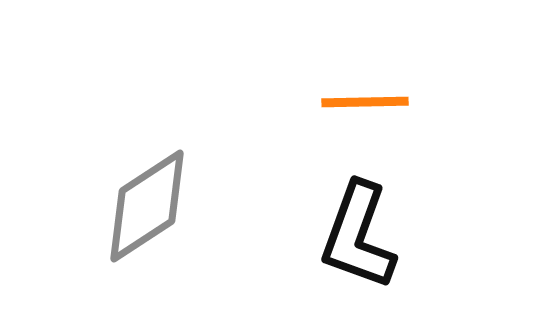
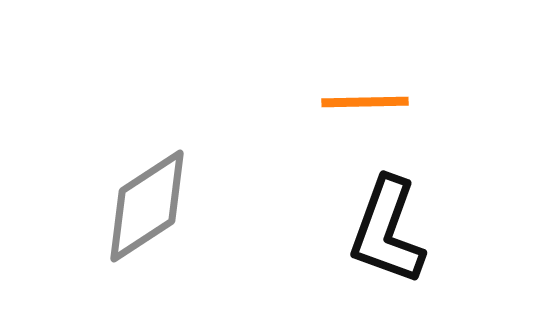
black L-shape: moved 29 px right, 5 px up
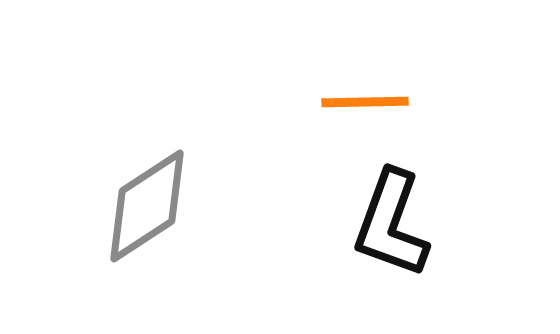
black L-shape: moved 4 px right, 7 px up
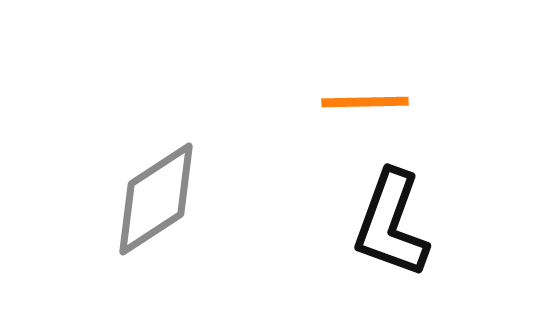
gray diamond: moved 9 px right, 7 px up
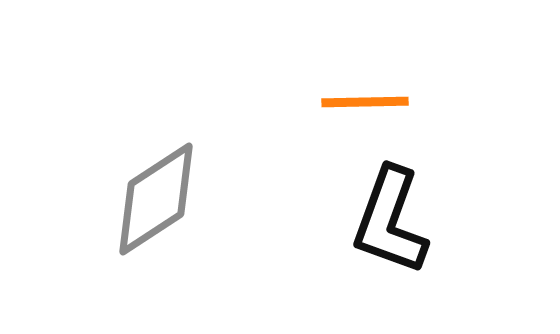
black L-shape: moved 1 px left, 3 px up
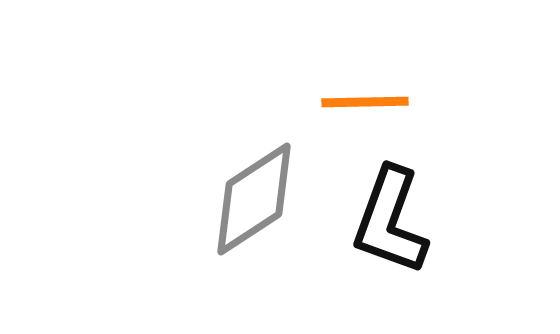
gray diamond: moved 98 px right
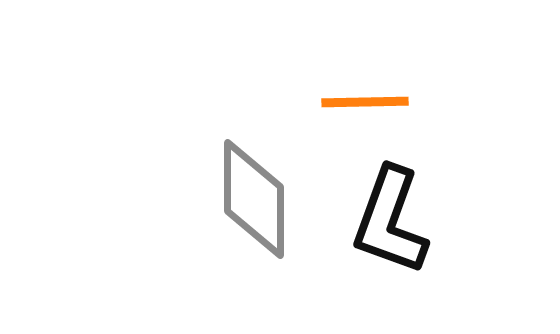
gray diamond: rotated 57 degrees counterclockwise
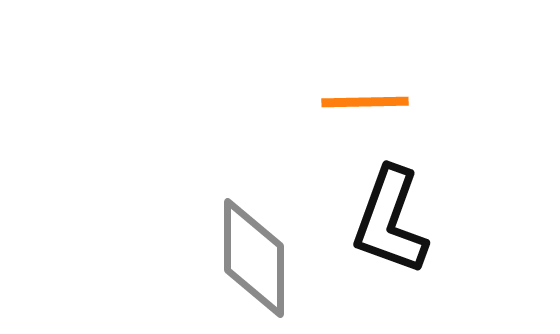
gray diamond: moved 59 px down
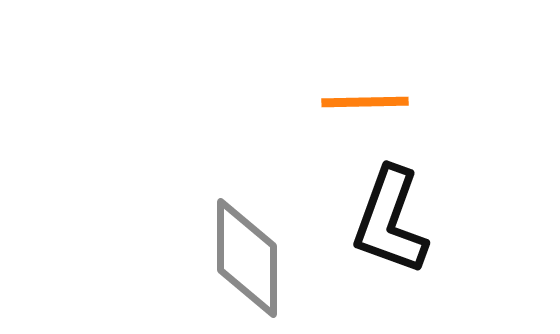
gray diamond: moved 7 px left
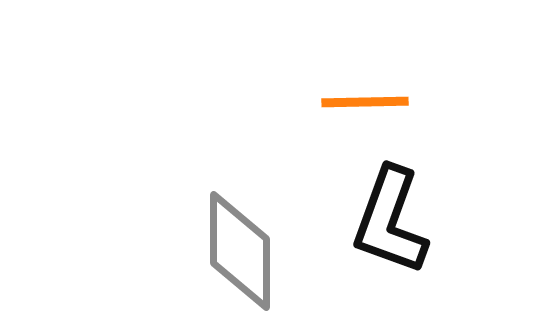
gray diamond: moved 7 px left, 7 px up
